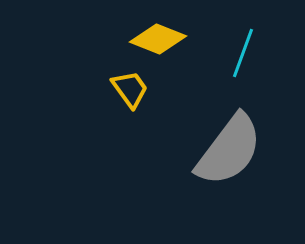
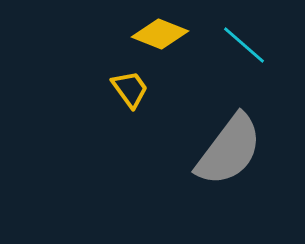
yellow diamond: moved 2 px right, 5 px up
cyan line: moved 1 px right, 8 px up; rotated 69 degrees counterclockwise
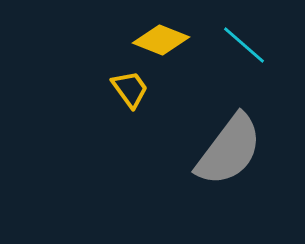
yellow diamond: moved 1 px right, 6 px down
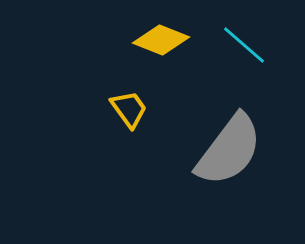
yellow trapezoid: moved 1 px left, 20 px down
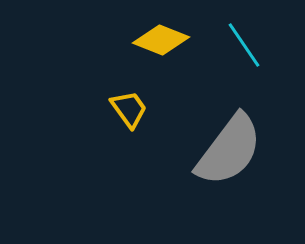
cyan line: rotated 15 degrees clockwise
